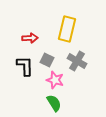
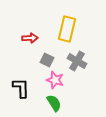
black L-shape: moved 4 px left, 22 px down
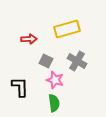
yellow rectangle: rotated 60 degrees clockwise
red arrow: moved 1 px left, 1 px down
gray square: moved 1 px left, 1 px down
black L-shape: moved 1 px left, 1 px up
green semicircle: rotated 24 degrees clockwise
